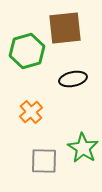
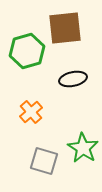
gray square: rotated 16 degrees clockwise
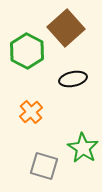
brown square: moved 1 px right; rotated 36 degrees counterclockwise
green hexagon: rotated 16 degrees counterclockwise
gray square: moved 5 px down
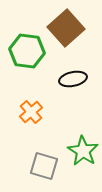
green hexagon: rotated 20 degrees counterclockwise
green star: moved 3 px down
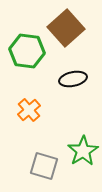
orange cross: moved 2 px left, 2 px up
green star: rotated 8 degrees clockwise
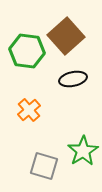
brown square: moved 8 px down
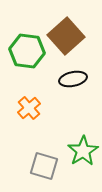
orange cross: moved 2 px up
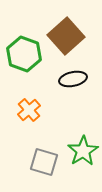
green hexagon: moved 3 px left, 3 px down; rotated 12 degrees clockwise
orange cross: moved 2 px down
gray square: moved 4 px up
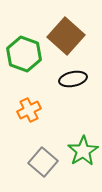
brown square: rotated 6 degrees counterclockwise
orange cross: rotated 15 degrees clockwise
gray square: moved 1 px left; rotated 24 degrees clockwise
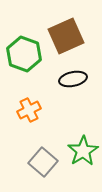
brown square: rotated 24 degrees clockwise
